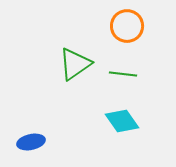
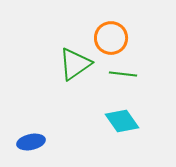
orange circle: moved 16 px left, 12 px down
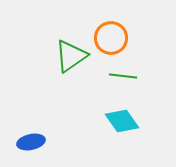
green triangle: moved 4 px left, 8 px up
green line: moved 2 px down
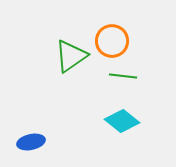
orange circle: moved 1 px right, 3 px down
cyan diamond: rotated 16 degrees counterclockwise
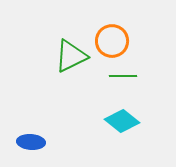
green triangle: rotated 9 degrees clockwise
green line: rotated 8 degrees counterclockwise
blue ellipse: rotated 16 degrees clockwise
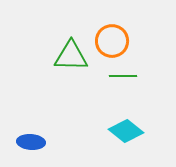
green triangle: rotated 27 degrees clockwise
cyan diamond: moved 4 px right, 10 px down
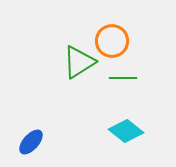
green triangle: moved 8 px right, 6 px down; rotated 33 degrees counterclockwise
green line: moved 2 px down
blue ellipse: rotated 52 degrees counterclockwise
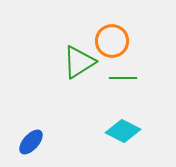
cyan diamond: moved 3 px left; rotated 12 degrees counterclockwise
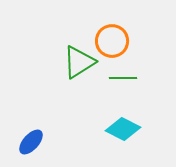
cyan diamond: moved 2 px up
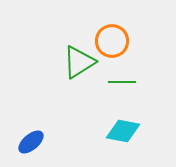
green line: moved 1 px left, 4 px down
cyan diamond: moved 2 px down; rotated 16 degrees counterclockwise
blue ellipse: rotated 8 degrees clockwise
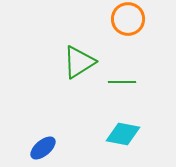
orange circle: moved 16 px right, 22 px up
cyan diamond: moved 3 px down
blue ellipse: moved 12 px right, 6 px down
